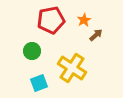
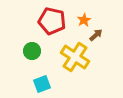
red pentagon: moved 1 px right, 1 px down; rotated 24 degrees clockwise
yellow cross: moved 3 px right, 11 px up
cyan square: moved 3 px right, 1 px down
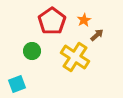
red pentagon: rotated 24 degrees clockwise
brown arrow: moved 1 px right
cyan square: moved 25 px left
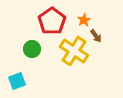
brown arrow: moved 1 px left, 1 px down; rotated 96 degrees clockwise
green circle: moved 2 px up
yellow cross: moved 1 px left, 6 px up
cyan square: moved 3 px up
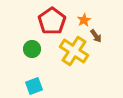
cyan square: moved 17 px right, 5 px down
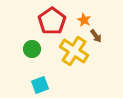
orange star: rotated 16 degrees counterclockwise
cyan square: moved 6 px right, 1 px up
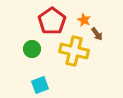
brown arrow: moved 1 px right, 2 px up
yellow cross: rotated 20 degrees counterclockwise
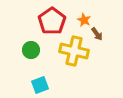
green circle: moved 1 px left, 1 px down
